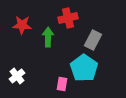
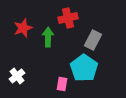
red star: moved 1 px right, 3 px down; rotated 24 degrees counterclockwise
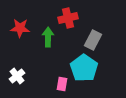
red star: moved 3 px left; rotated 24 degrees clockwise
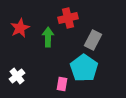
red star: rotated 30 degrees counterclockwise
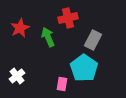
green arrow: rotated 24 degrees counterclockwise
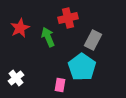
cyan pentagon: moved 2 px left, 1 px up
white cross: moved 1 px left, 2 px down
pink rectangle: moved 2 px left, 1 px down
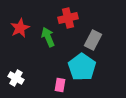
white cross: rotated 21 degrees counterclockwise
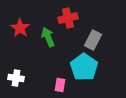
red star: rotated 12 degrees counterclockwise
cyan pentagon: moved 2 px right
white cross: rotated 21 degrees counterclockwise
